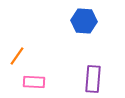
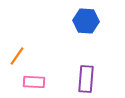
blue hexagon: moved 2 px right
purple rectangle: moved 7 px left
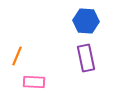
orange line: rotated 12 degrees counterclockwise
purple rectangle: moved 21 px up; rotated 16 degrees counterclockwise
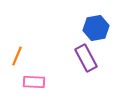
blue hexagon: moved 10 px right, 7 px down; rotated 15 degrees counterclockwise
purple rectangle: rotated 16 degrees counterclockwise
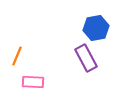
pink rectangle: moved 1 px left
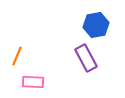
blue hexagon: moved 3 px up
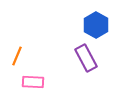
blue hexagon: rotated 20 degrees counterclockwise
